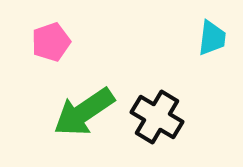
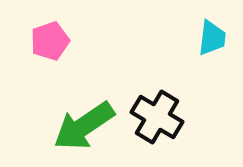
pink pentagon: moved 1 px left, 1 px up
green arrow: moved 14 px down
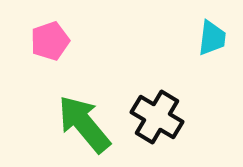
green arrow: moved 2 px up; rotated 84 degrees clockwise
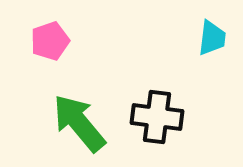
black cross: rotated 24 degrees counterclockwise
green arrow: moved 5 px left, 1 px up
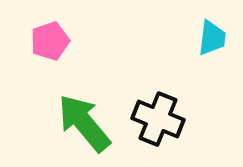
black cross: moved 1 px right, 2 px down; rotated 15 degrees clockwise
green arrow: moved 5 px right
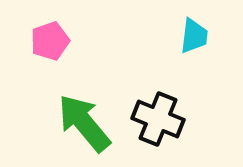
cyan trapezoid: moved 18 px left, 2 px up
